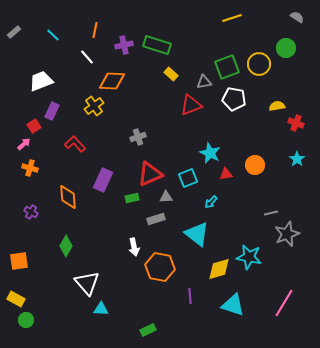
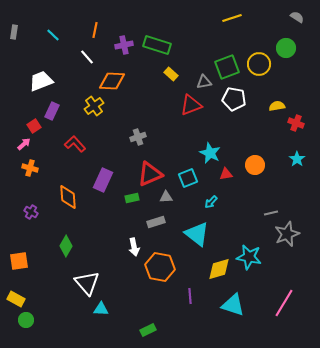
gray rectangle at (14, 32): rotated 40 degrees counterclockwise
gray rectangle at (156, 219): moved 3 px down
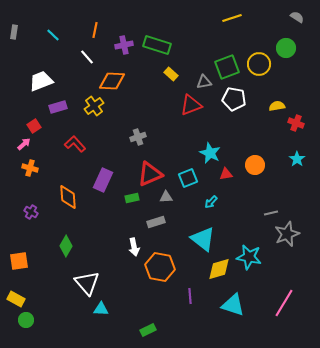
purple rectangle at (52, 111): moved 6 px right, 4 px up; rotated 48 degrees clockwise
cyan triangle at (197, 234): moved 6 px right, 5 px down
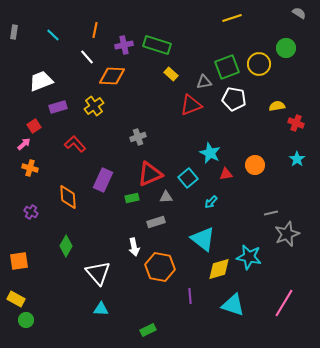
gray semicircle at (297, 17): moved 2 px right, 4 px up
orange diamond at (112, 81): moved 5 px up
cyan square at (188, 178): rotated 18 degrees counterclockwise
white triangle at (87, 283): moved 11 px right, 10 px up
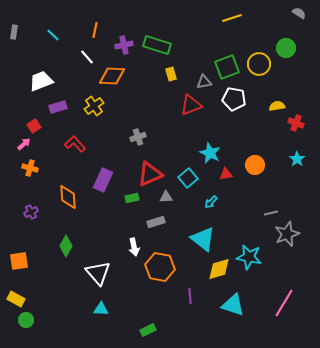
yellow rectangle at (171, 74): rotated 32 degrees clockwise
purple cross at (31, 212): rotated 32 degrees clockwise
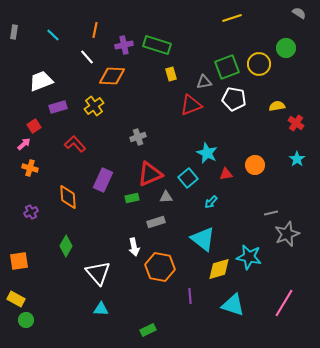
red cross at (296, 123): rotated 14 degrees clockwise
cyan star at (210, 153): moved 3 px left
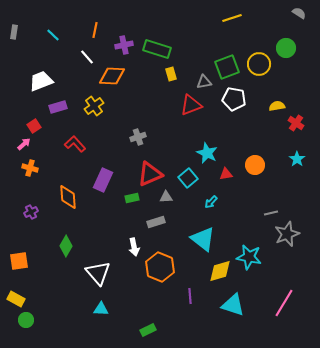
green rectangle at (157, 45): moved 4 px down
orange hexagon at (160, 267): rotated 12 degrees clockwise
yellow diamond at (219, 269): moved 1 px right, 2 px down
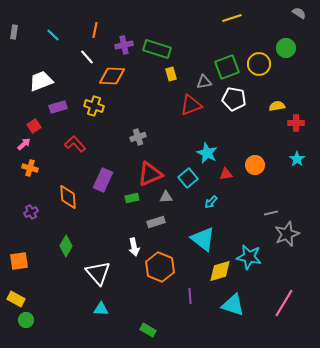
yellow cross at (94, 106): rotated 36 degrees counterclockwise
red cross at (296, 123): rotated 35 degrees counterclockwise
green rectangle at (148, 330): rotated 56 degrees clockwise
